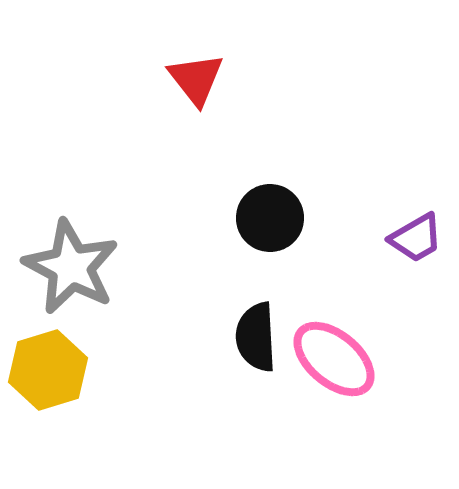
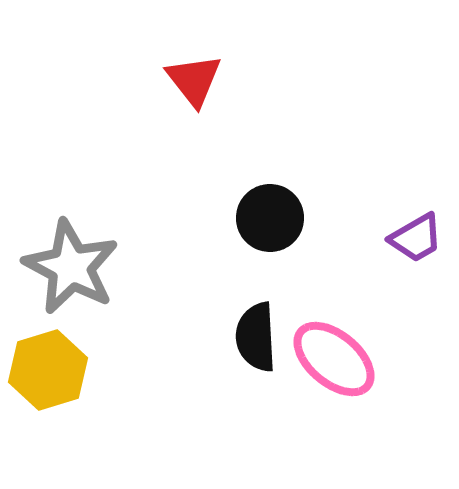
red triangle: moved 2 px left, 1 px down
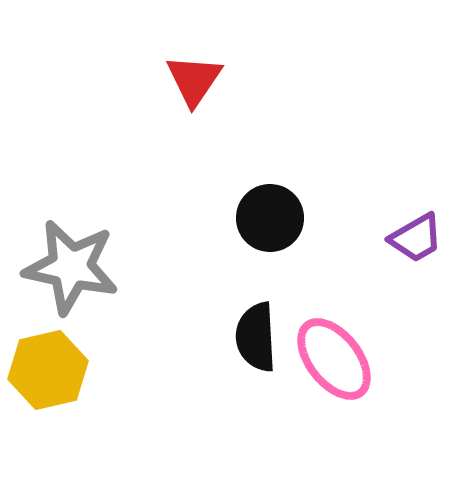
red triangle: rotated 12 degrees clockwise
gray star: rotated 16 degrees counterclockwise
pink ellipse: rotated 12 degrees clockwise
yellow hexagon: rotated 4 degrees clockwise
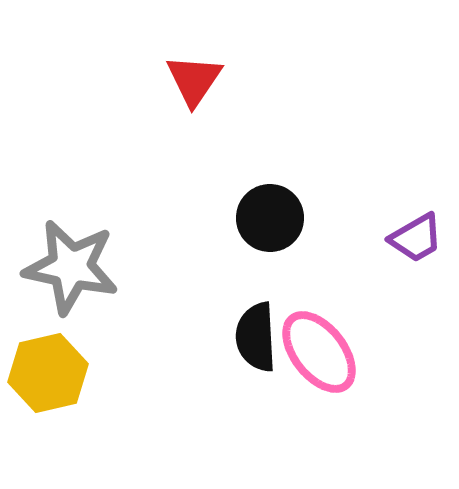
pink ellipse: moved 15 px left, 7 px up
yellow hexagon: moved 3 px down
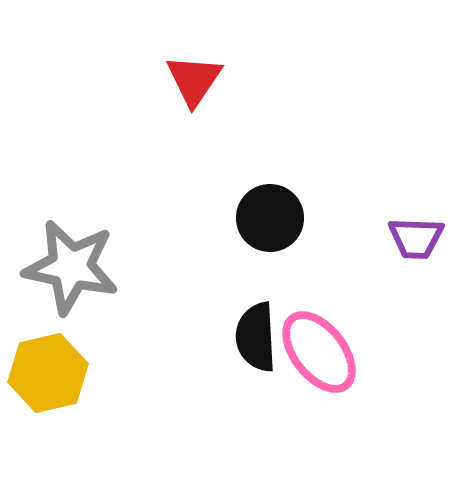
purple trapezoid: rotated 32 degrees clockwise
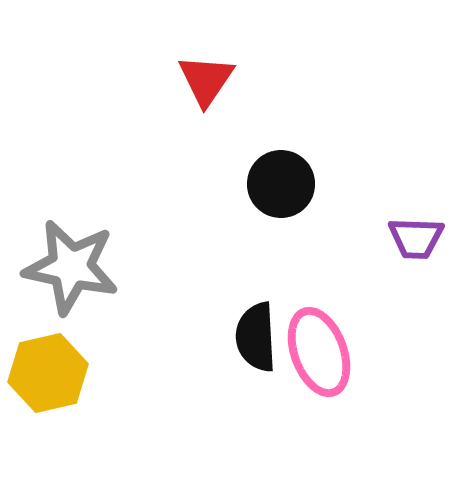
red triangle: moved 12 px right
black circle: moved 11 px right, 34 px up
pink ellipse: rotated 18 degrees clockwise
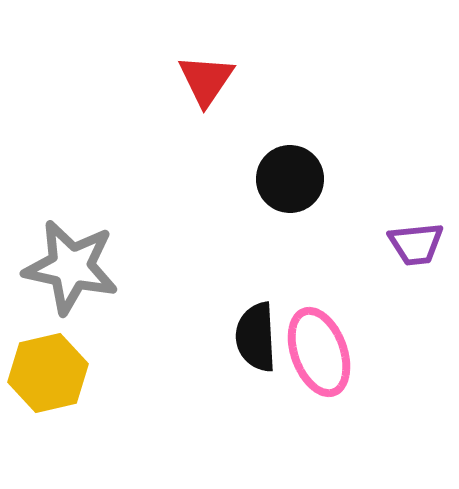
black circle: moved 9 px right, 5 px up
purple trapezoid: moved 6 px down; rotated 8 degrees counterclockwise
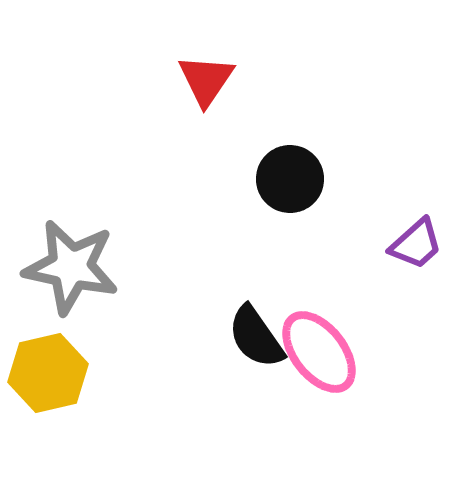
purple trapezoid: rotated 36 degrees counterclockwise
black semicircle: rotated 32 degrees counterclockwise
pink ellipse: rotated 18 degrees counterclockwise
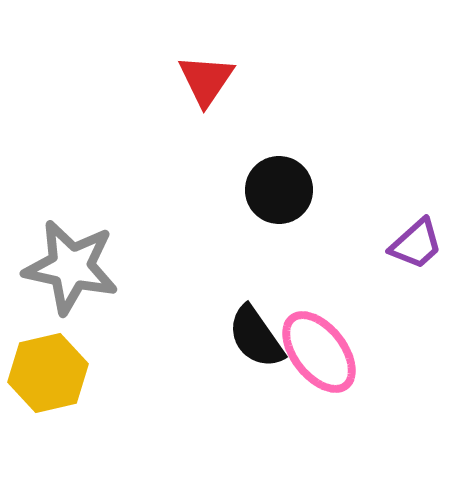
black circle: moved 11 px left, 11 px down
